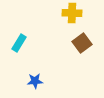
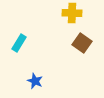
brown square: rotated 18 degrees counterclockwise
blue star: rotated 28 degrees clockwise
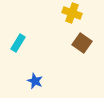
yellow cross: rotated 18 degrees clockwise
cyan rectangle: moved 1 px left
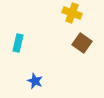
cyan rectangle: rotated 18 degrees counterclockwise
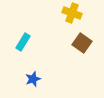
cyan rectangle: moved 5 px right, 1 px up; rotated 18 degrees clockwise
blue star: moved 2 px left, 2 px up; rotated 28 degrees clockwise
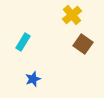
yellow cross: moved 2 px down; rotated 30 degrees clockwise
brown square: moved 1 px right, 1 px down
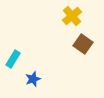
yellow cross: moved 1 px down
cyan rectangle: moved 10 px left, 17 px down
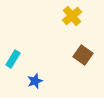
brown square: moved 11 px down
blue star: moved 2 px right, 2 px down
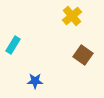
cyan rectangle: moved 14 px up
blue star: rotated 21 degrees clockwise
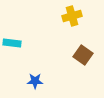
yellow cross: rotated 24 degrees clockwise
cyan rectangle: moved 1 px left, 2 px up; rotated 66 degrees clockwise
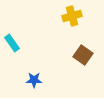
cyan rectangle: rotated 48 degrees clockwise
blue star: moved 1 px left, 1 px up
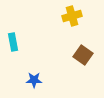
cyan rectangle: moved 1 px right, 1 px up; rotated 24 degrees clockwise
